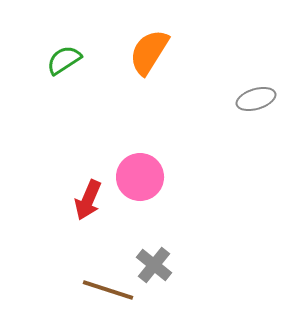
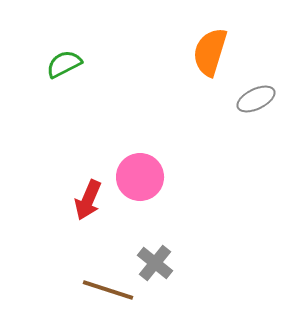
orange semicircle: moved 61 px right; rotated 15 degrees counterclockwise
green semicircle: moved 4 px down; rotated 6 degrees clockwise
gray ellipse: rotated 9 degrees counterclockwise
gray cross: moved 1 px right, 2 px up
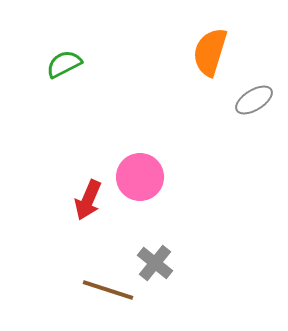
gray ellipse: moved 2 px left, 1 px down; rotated 6 degrees counterclockwise
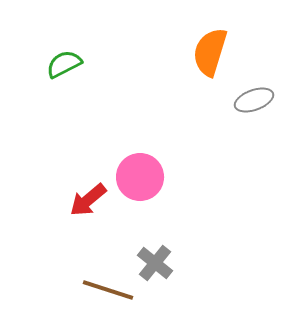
gray ellipse: rotated 12 degrees clockwise
red arrow: rotated 27 degrees clockwise
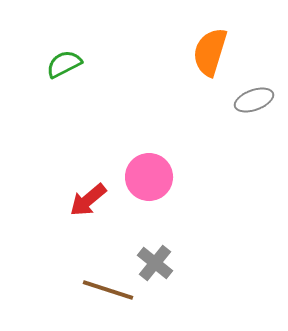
pink circle: moved 9 px right
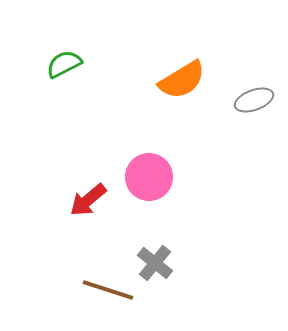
orange semicircle: moved 28 px left, 28 px down; rotated 138 degrees counterclockwise
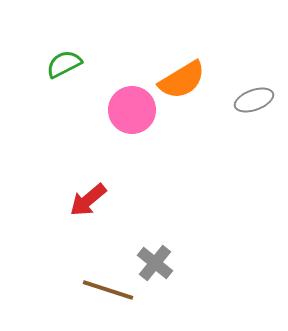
pink circle: moved 17 px left, 67 px up
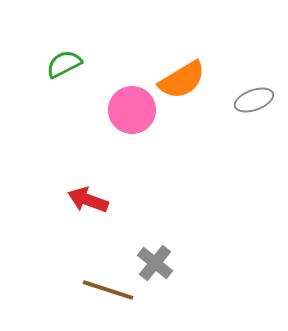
red arrow: rotated 60 degrees clockwise
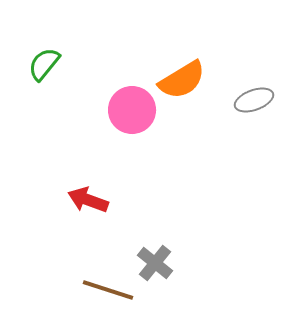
green semicircle: moved 20 px left; rotated 24 degrees counterclockwise
